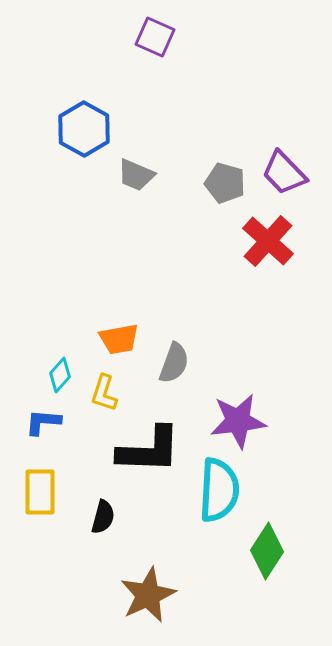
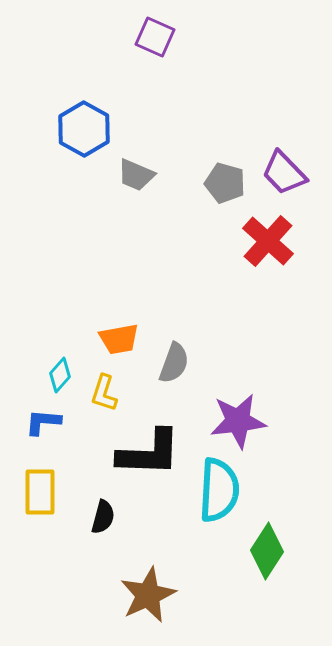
black L-shape: moved 3 px down
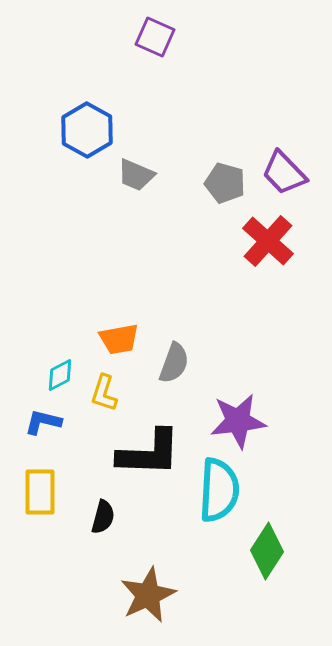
blue hexagon: moved 3 px right, 1 px down
cyan diamond: rotated 20 degrees clockwise
blue L-shape: rotated 9 degrees clockwise
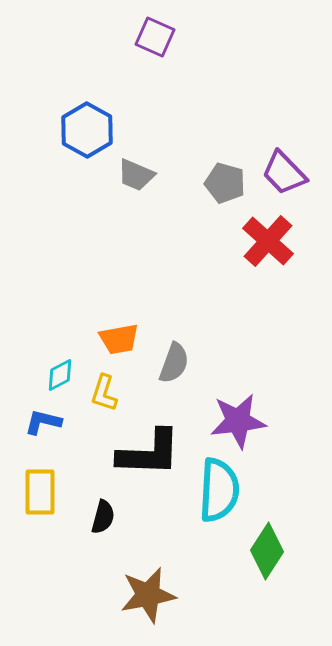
brown star: rotated 14 degrees clockwise
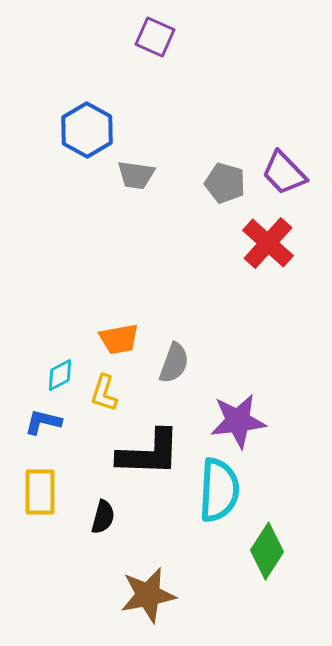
gray trapezoid: rotated 15 degrees counterclockwise
red cross: moved 2 px down
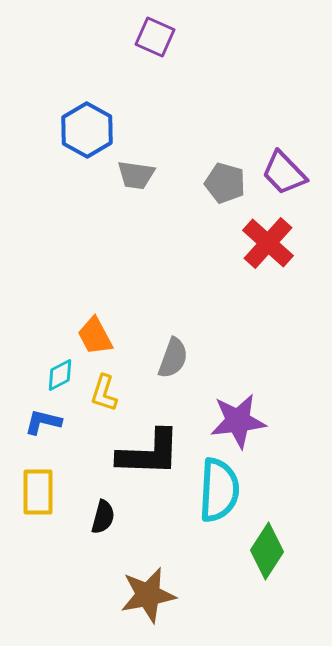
orange trapezoid: moved 24 px left, 3 px up; rotated 72 degrees clockwise
gray semicircle: moved 1 px left, 5 px up
yellow rectangle: moved 2 px left
